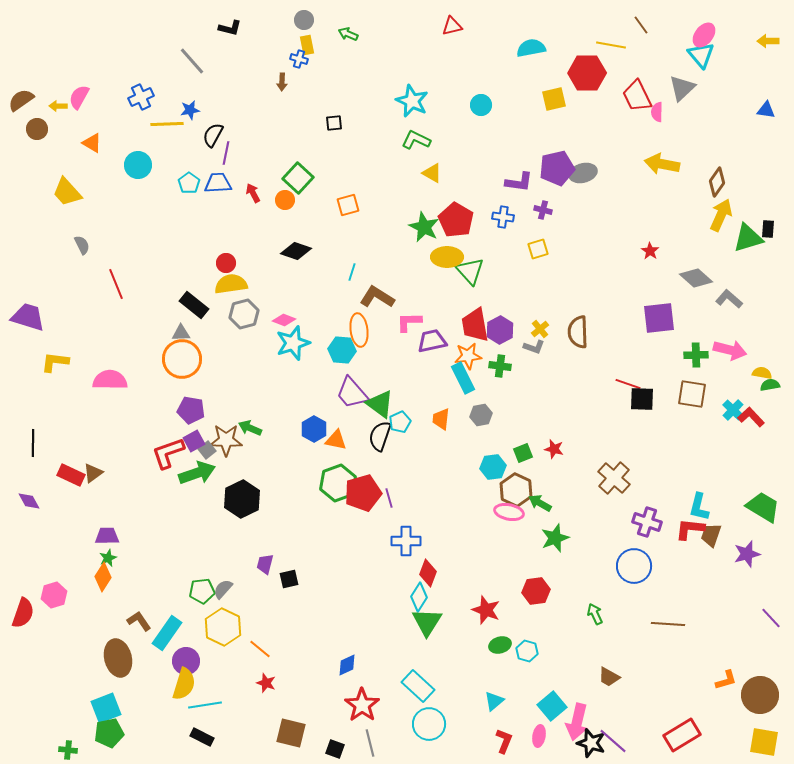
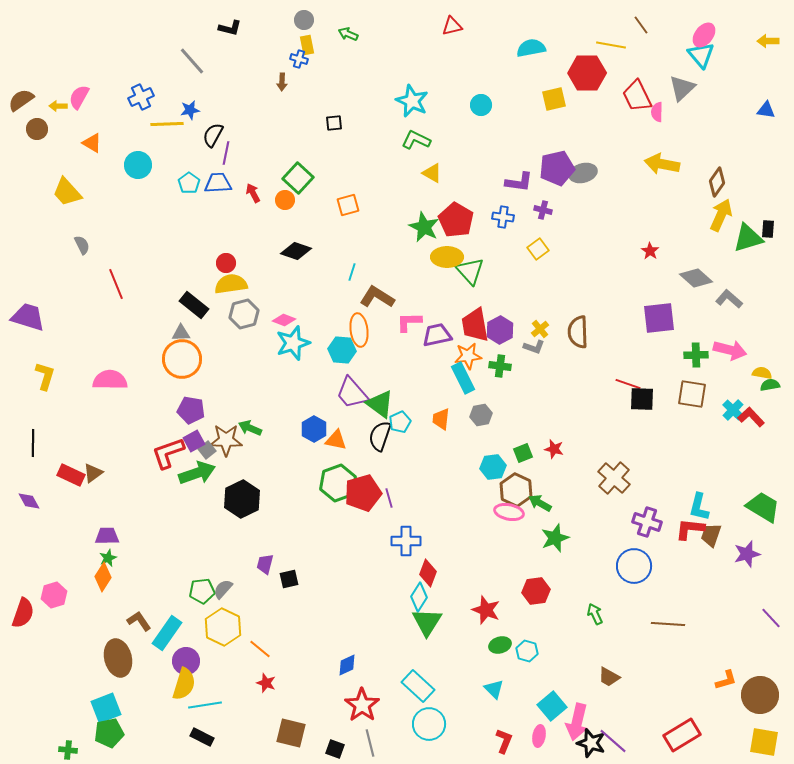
yellow square at (538, 249): rotated 20 degrees counterclockwise
purple trapezoid at (432, 341): moved 5 px right, 6 px up
yellow L-shape at (55, 362): moved 10 px left, 14 px down; rotated 100 degrees clockwise
cyan triangle at (494, 701): moved 12 px up; rotated 35 degrees counterclockwise
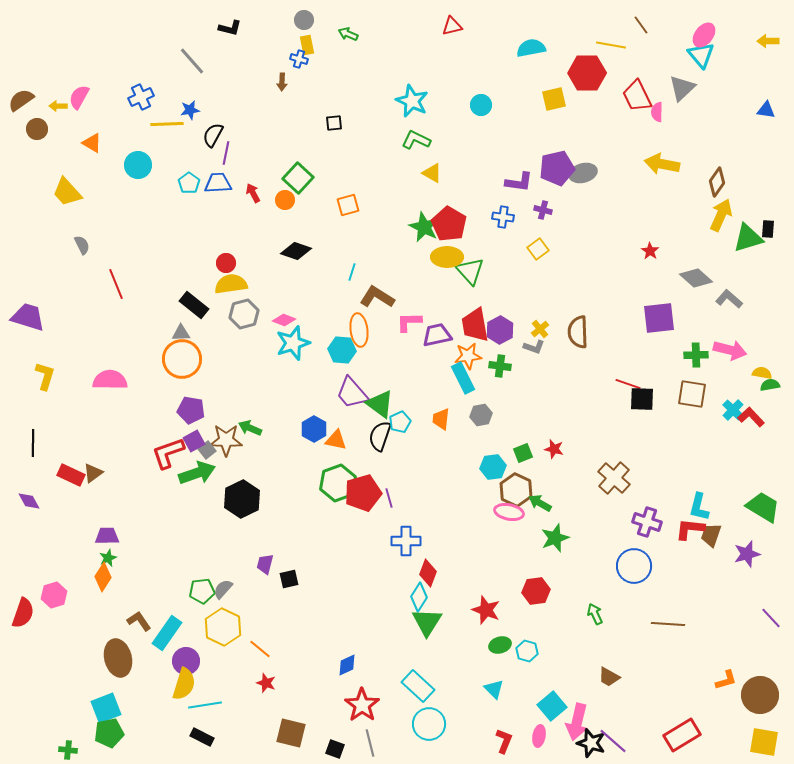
red pentagon at (456, 220): moved 7 px left, 4 px down
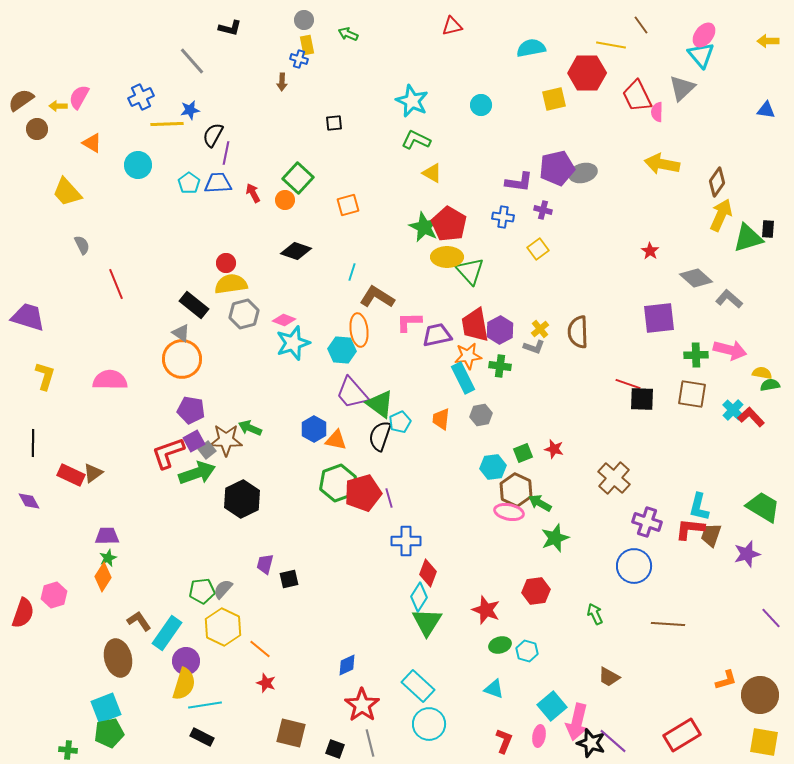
gray triangle at (181, 333): rotated 36 degrees clockwise
cyan triangle at (494, 689): rotated 25 degrees counterclockwise
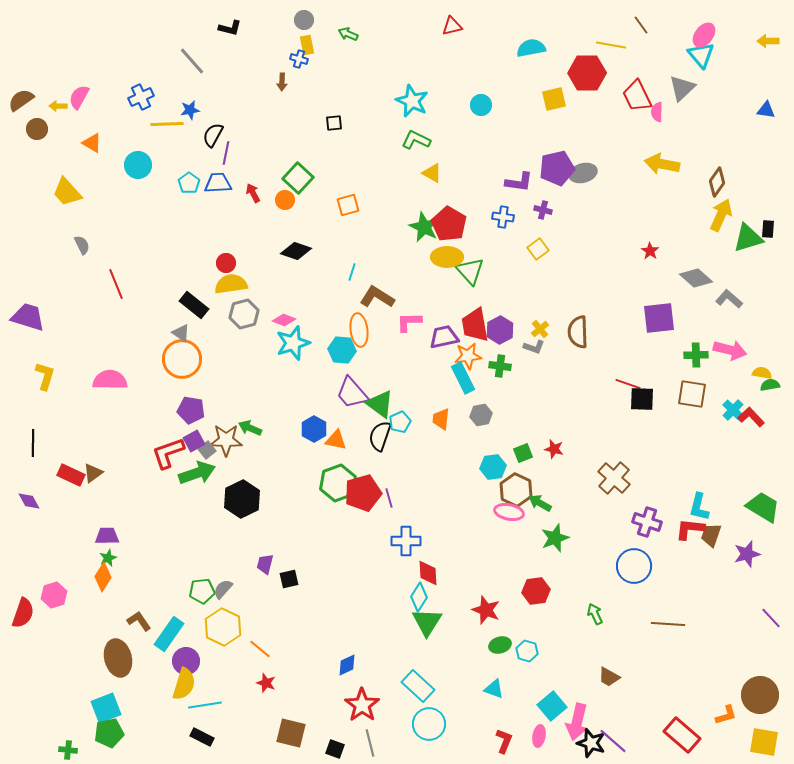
purple trapezoid at (437, 335): moved 7 px right, 2 px down
red diamond at (428, 573): rotated 24 degrees counterclockwise
cyan rectangle at (167, 633): moved 2 px right, 1 px down
orange L-shape at (726, 680): moved 35 px down
red rectangle at (682, 735): rotated 72 degrees clockwise
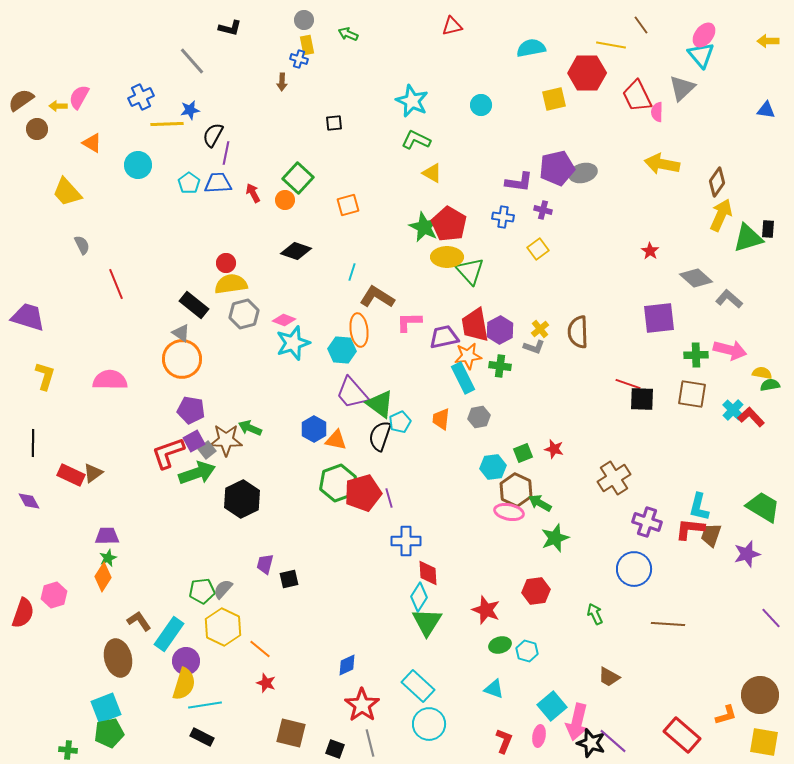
gray hexagon at (481, 415): moved 2 px left, 2 px down
brown cross at (614, 478): rotated 16 degrees clockwise
blue circle at (634, 566): moved 3 px down
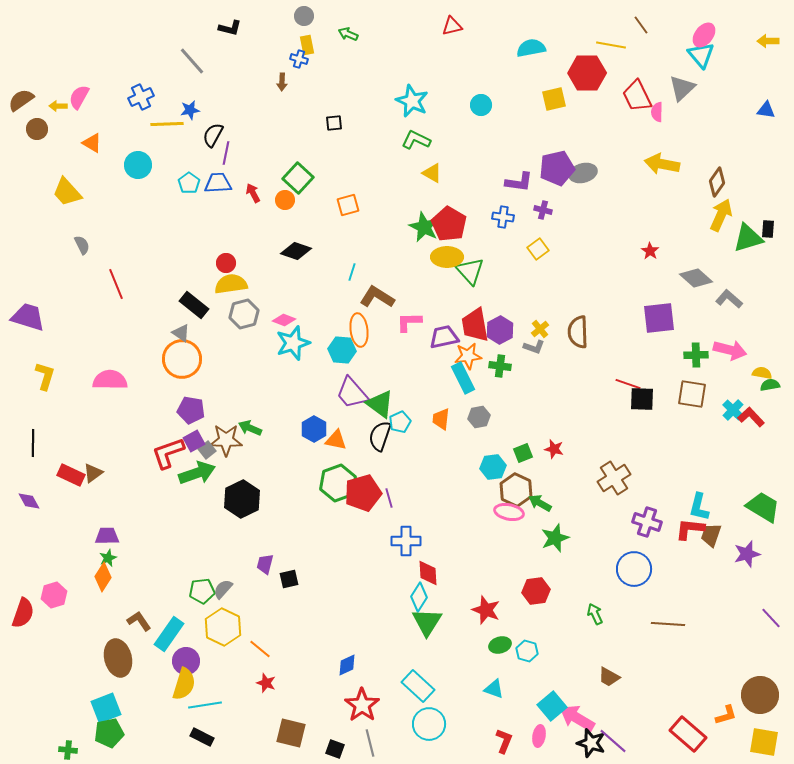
gray circle at (304, 20): moved 4 px up
pink arrow at (577, 722): moved 4 px up; rotated 108 degrees clockwise
red rectangle at (682, 735): moved 6 px right, 1 px up
